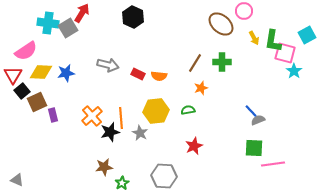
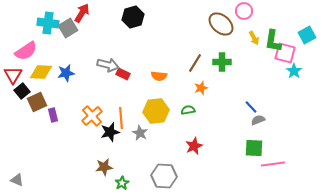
black hexagon: rotated 20 degrees clockwise
red rectangle: moved 15 px left
blue line: moved 4 px up
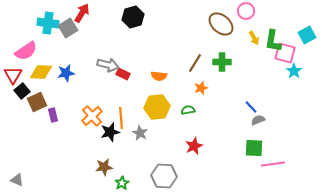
pink circle: moved 2 px right
yellow hexagon: moved 1 px right, 4 px up
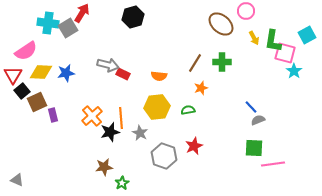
gray hexagon: moved 20 px up; rotated 15 degrees clockwise
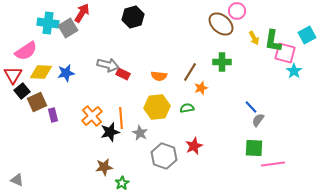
pink circle: moved 9 px left
brown line: moved 5 px left, 9 px down
green semicircle: moved 1 px left, 2 px up
gray semicircle: rotated 32 degrees counterclockwise
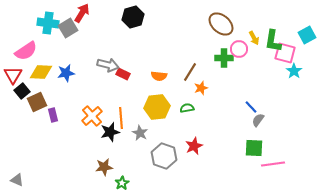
pink circle: moved 2 px right, 38 px down
green cross: moved 2 px right, 4 px up
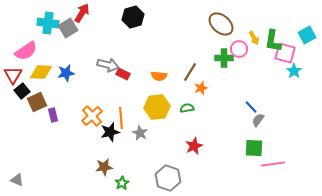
gray hexagon: moved 4 px right, 22 px down
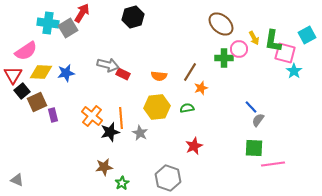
orange cross: rotated 10 degrees counterclockwise
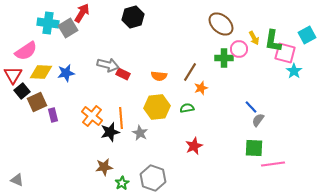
gray hexagon: moved 15 px left
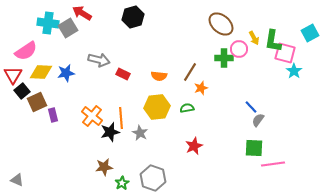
red arrow: rotated 90 degrees counterclockwise
cyan square: moved 3 px right, 2 px up
gray arrow: moved 9 px left, 5 px up
